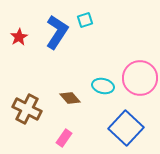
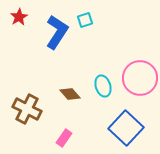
red star: moved 20 px up
cyan ellipse: rotated 60 degrees clockwise
brown diamond: moved 4 px up
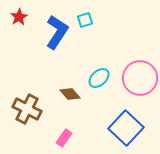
cyan ellipse: moved 4 px left, 8 px up; rotated 65 degrees clockwise
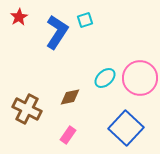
cyan ellipse: moved 6 px right
brown diamond: moved 3 px down; rotated 60 degrees counterclockwise
pink rectangle: moved 4 px right, 3 px up
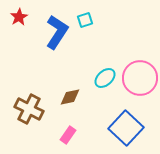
brown cross: moved 2 px right
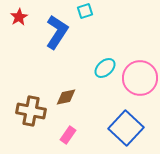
cyan square: moved 9 px up
cyan ellipse: moved 10 px up
brown diamond: moved 4 px left
brown cross: moved 2 px right, 2 px down; rotated 16 degrees counterclockwise
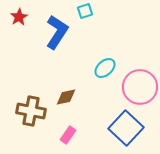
pink circle: moved 9 px down
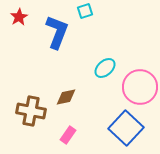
blue L-shape: rotated 12 degrees counterclockwise
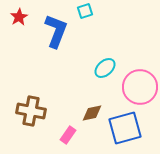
blue L-shape: moved 1 px left, 1 px up
brown diamond: moved 26 px right, 16 px down
blue square: moved 1 px left; rotated 32 degrees clockwise
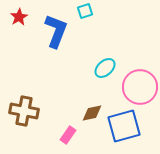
brown cross: moved 7 px left
blue square: moved 1 px left, 2 px up
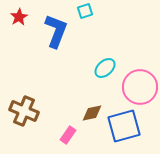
brown cross: rotated 12 degrees clockwise
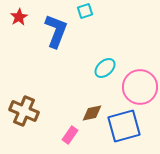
pink rectangle: moved 2 px right
